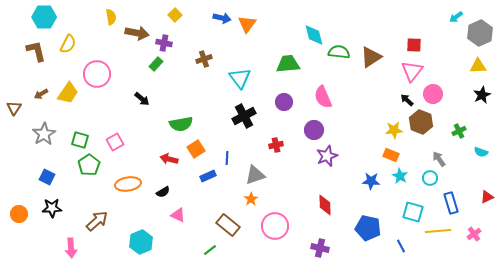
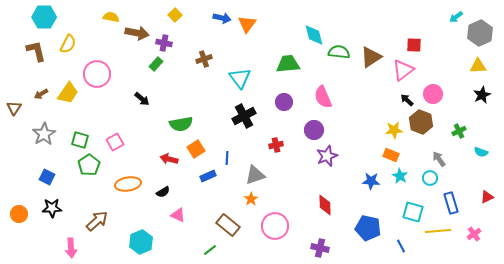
yellow semicircle at (111, 17): rotated 70 degrees counterclockwise
pink triangle at (412, 71): moved 9 px left, 1 px up; rotated 15 degrees clockwise
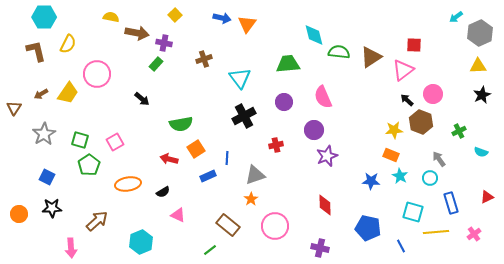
yellow line at (438, 231): moved 2 px left, 1 px down
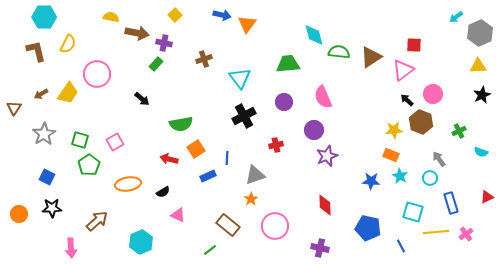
blue arrow at (222, 18): moved 3 px up
pink cross at (474, 234): moved 8 px left
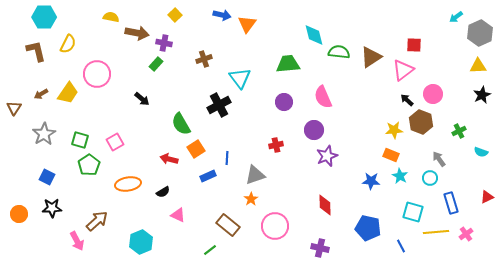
black cross at (244, 116): moved 25 px left, 11 px up
green semicircle at (181, 124): rotated 70 degrees clockwise
pink arrow at (71, 248): moved 6 px right, 7 px up; rotated 24 degrees counterclockwise
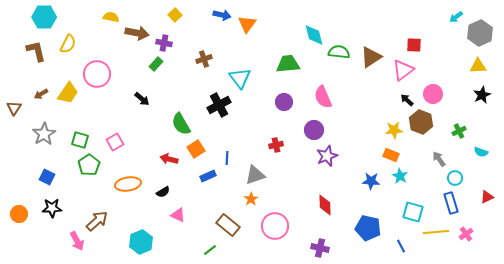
cyan circle at (430, 178): moved 25 px right
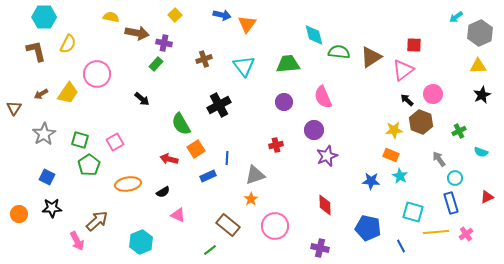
cyan triangle at (240, 78): moved 4 px right, 12 px up
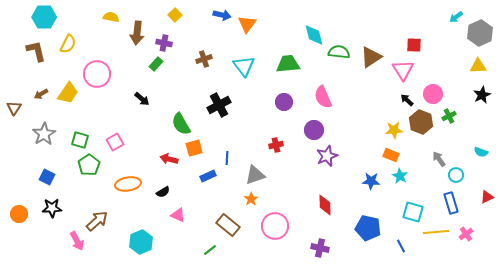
brown arrow at (137, 33): rotated 85 degrees clockwise
pink triangle at (403, 70): rotated 25 degrees counterclockwise
green cross at (459, 131): moved 10 px left, 15 px up
orange square at (196, 149): moved 2 px left, 1 px up; rotated 18 degrees clockwise
cyan circle at (455, 178): moved 1 px right, 3 px up
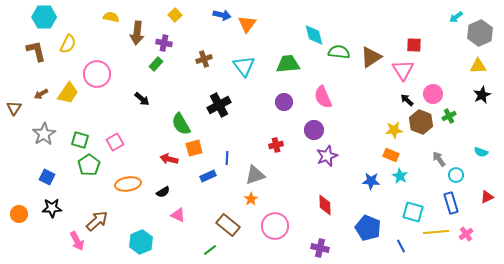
blue pentagon at (368, 228): rotated 10 degrees clockwise
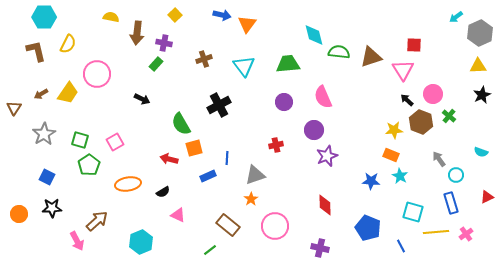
brown triangle at (371, 57): rotated 15 degrees clockwise
black arrow at (142, 99): rotated 14 degrees counterclockwise
green cross at (449, 116): rotated 24 degrees counterclockwise
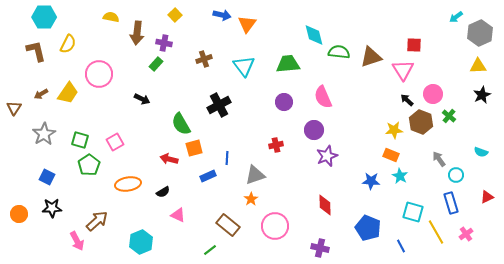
pink circle at (97, 74): moved 2 px right
yellow line at (436, 232): rotated 65 degrees clockwise
